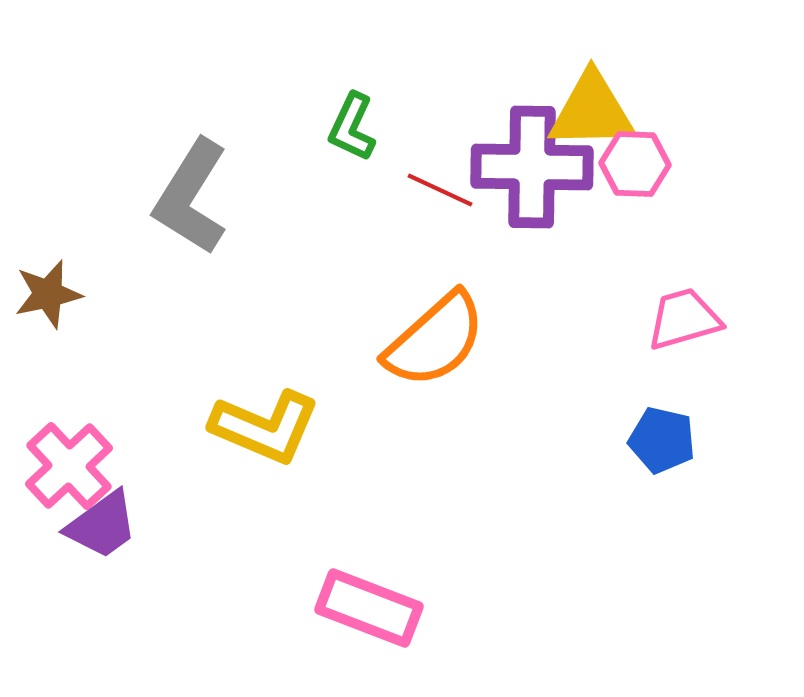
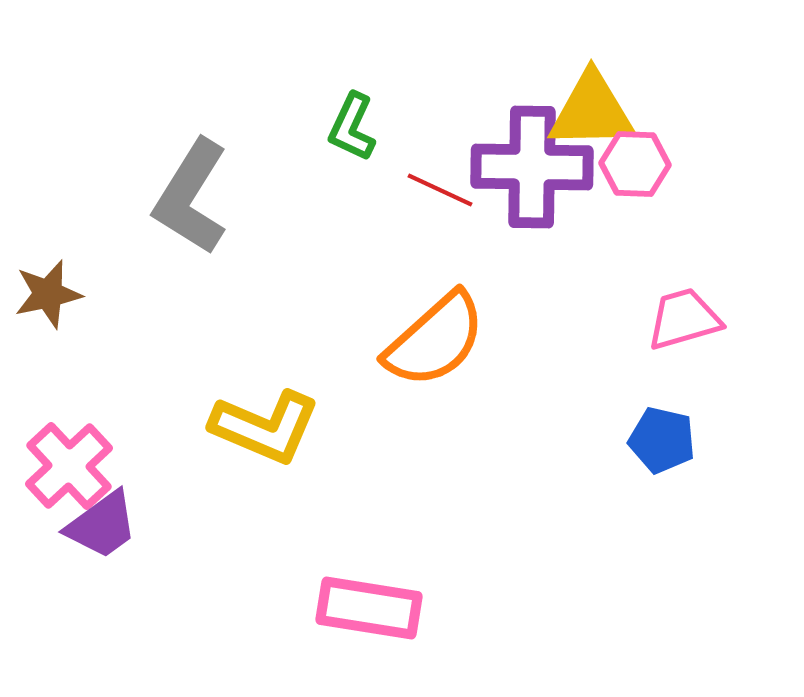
pink rectangle: rotated 12 degrees counterclockwise
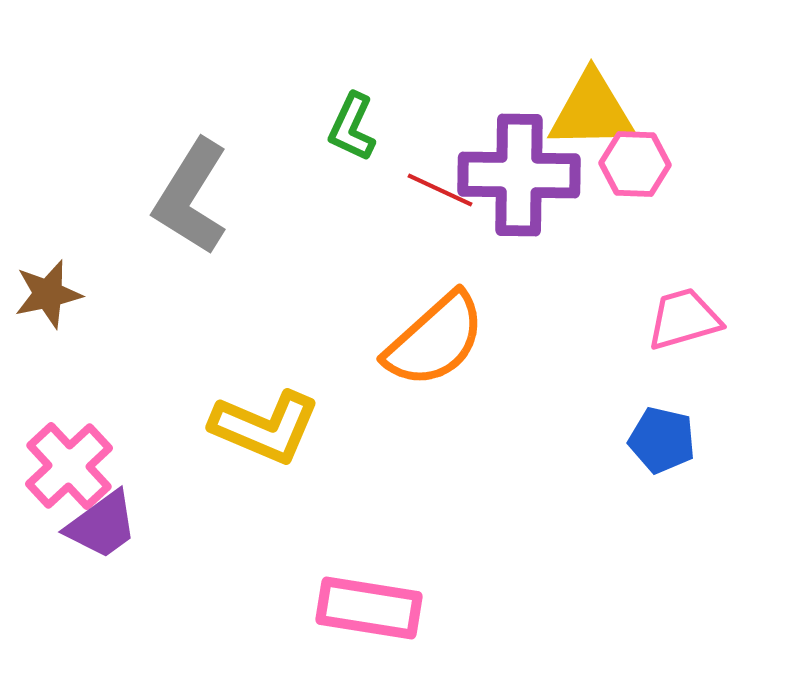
purple cross: moved 13 px left, 8 px down
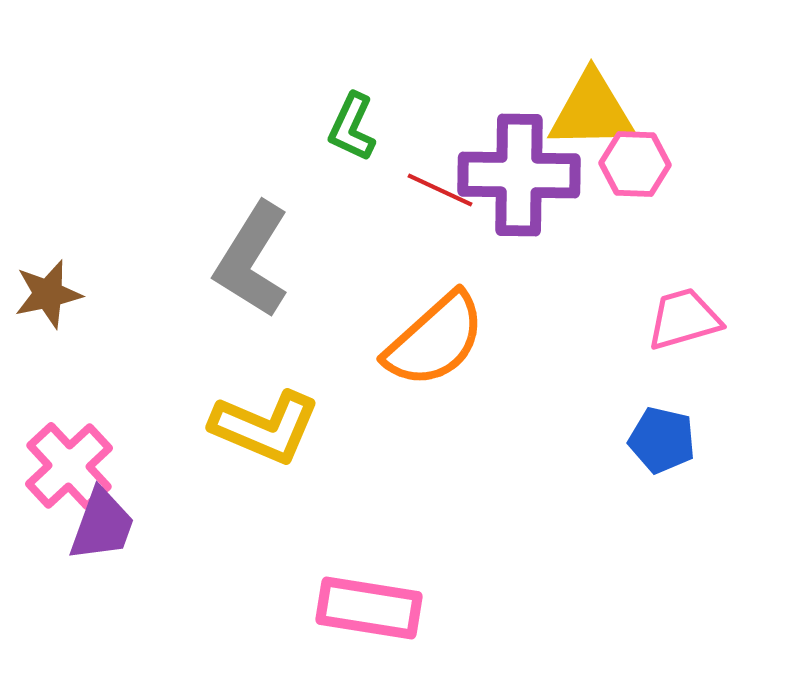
gray L-shape: moved 61 px right, 63 px down
purple trapezoid: rotated 34 degrees counterclockwise
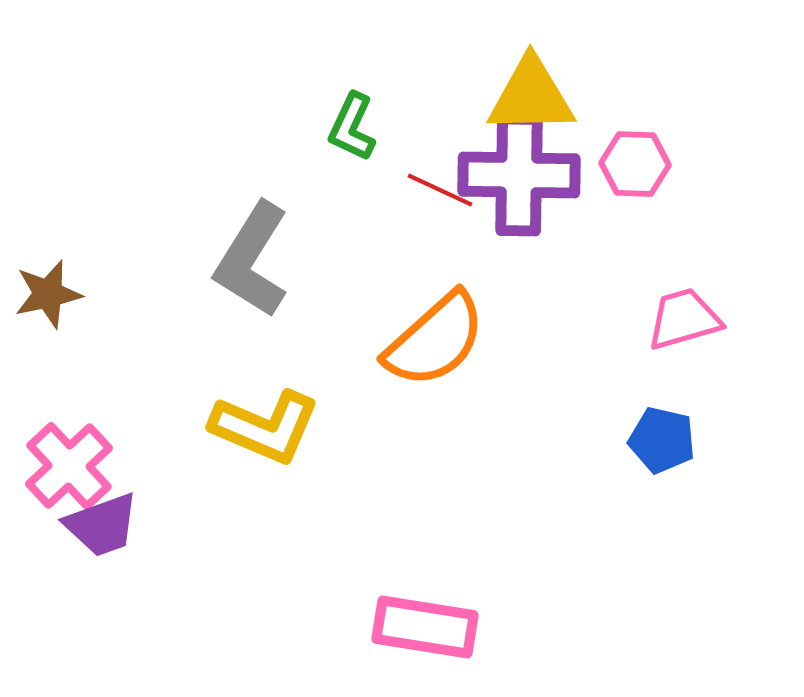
yellow triangle: moved 61 px left, 15 px up
purple trapezoid: rotated 50 degrees clockwise
pink rectangle: moved 56 px right, 19 px down
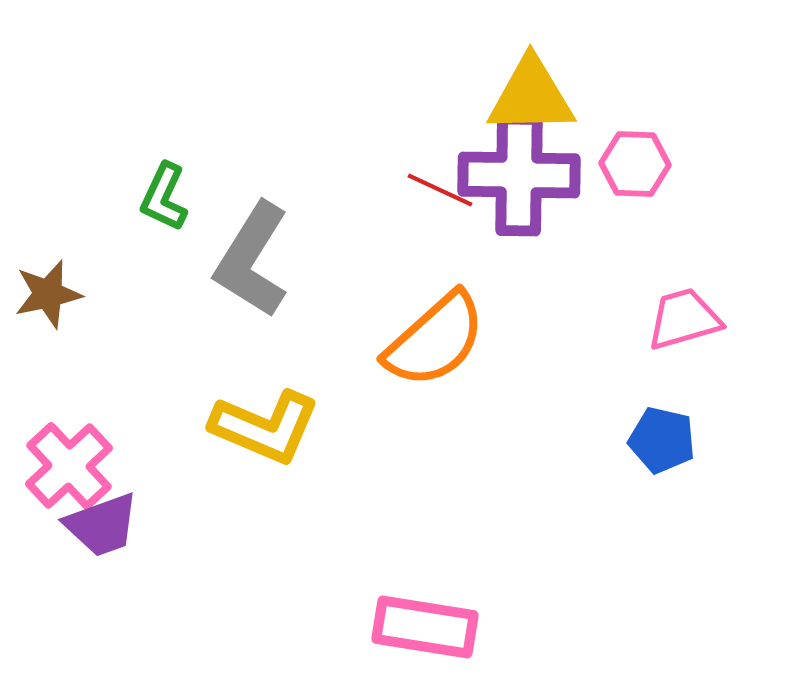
green L-shape: moved 188 px left, 70 px down
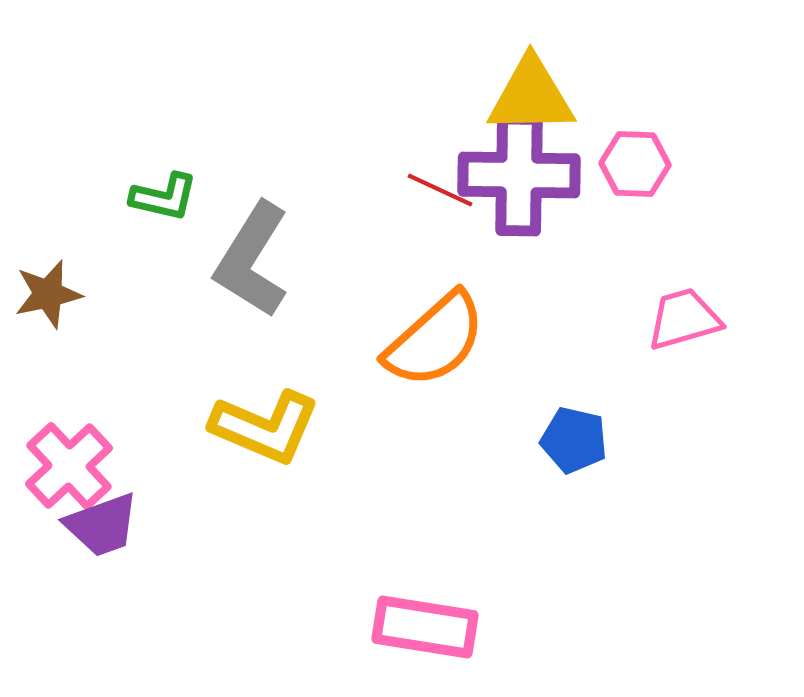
green L-shape: rotated 102 degrees counterclockwise
blue pentagon: moved 88 px left
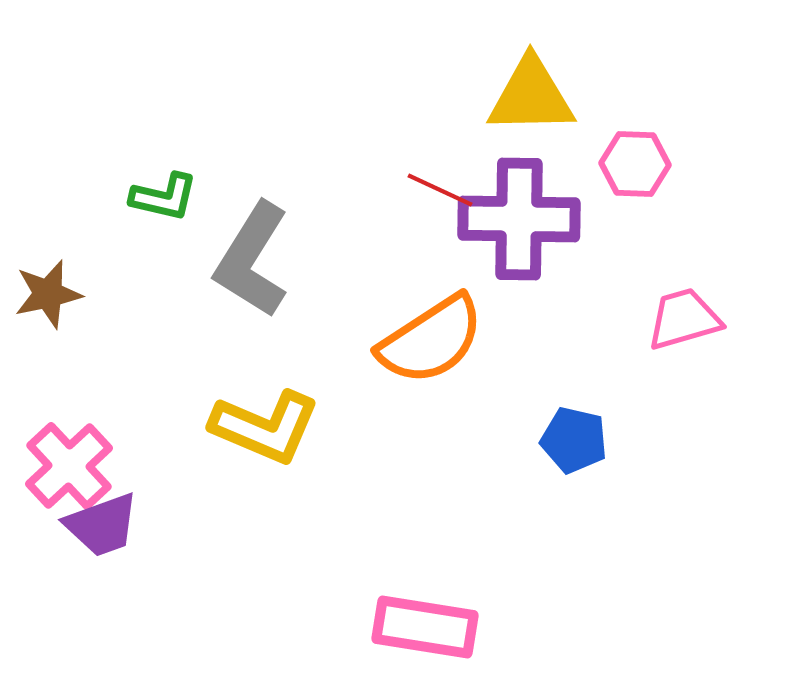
purple cross: moved 44 px down
orange semicircle: moved 4 px left; rotated 9 degrees clockwise
